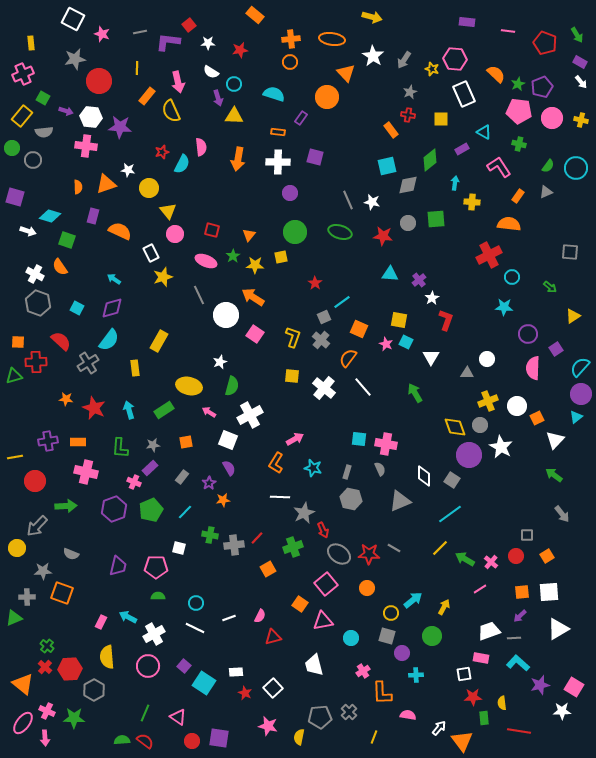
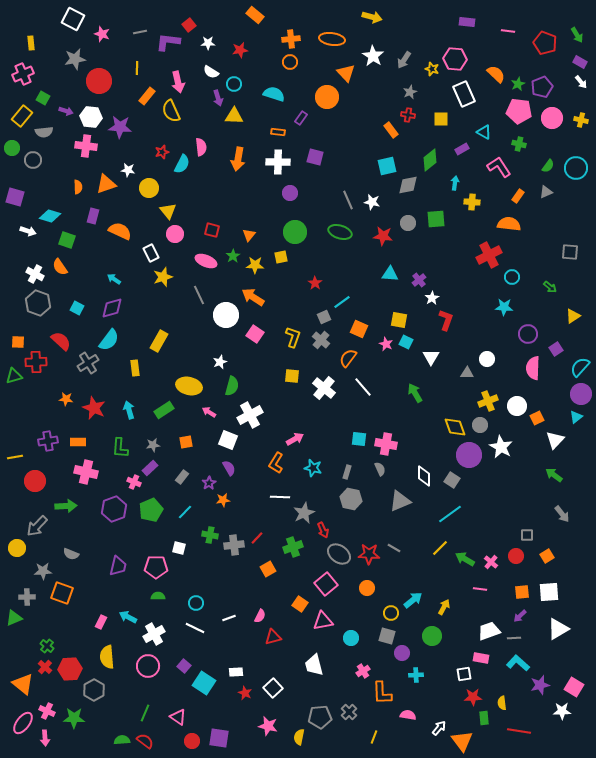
pink line at (480, 589): rotated 40 degrees clockwise
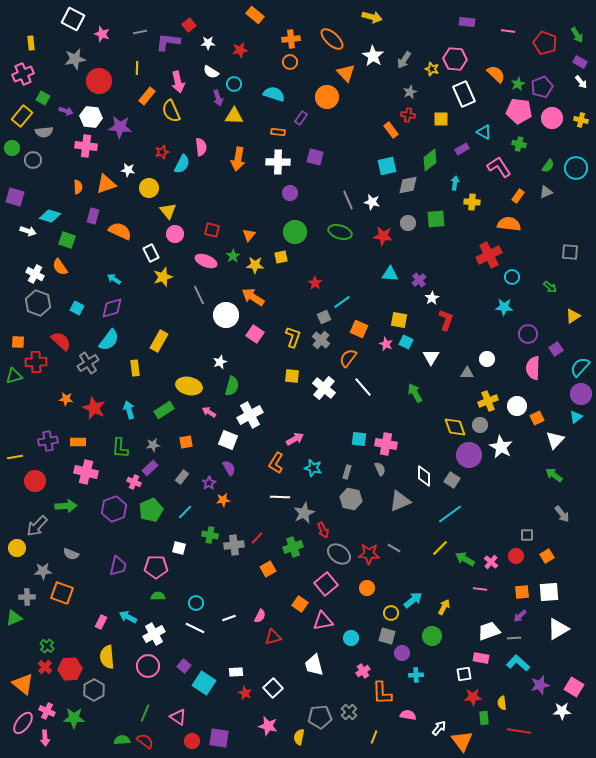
orange ellipse at (332, 39): rotated 35 degrees clockwise
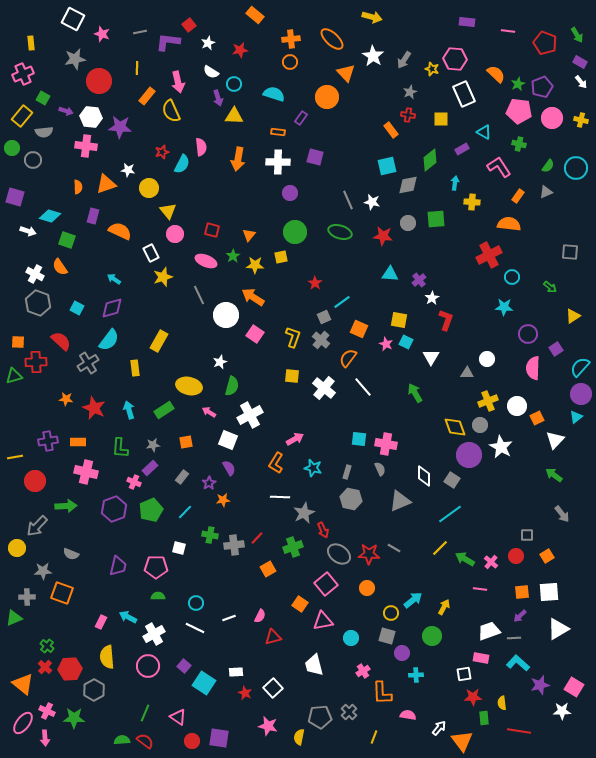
white star at (208, 43): rotated 24 degrees counterclockwise
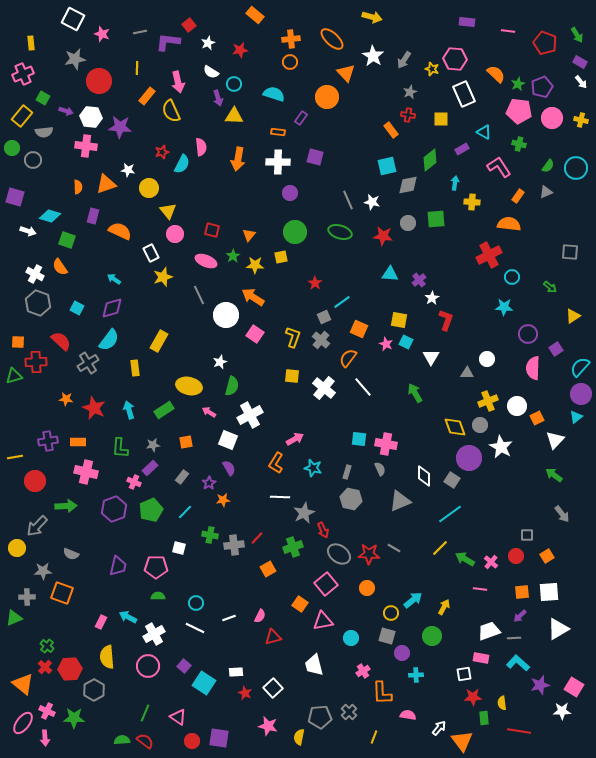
purple circle at (469, 455): moved 3 px down
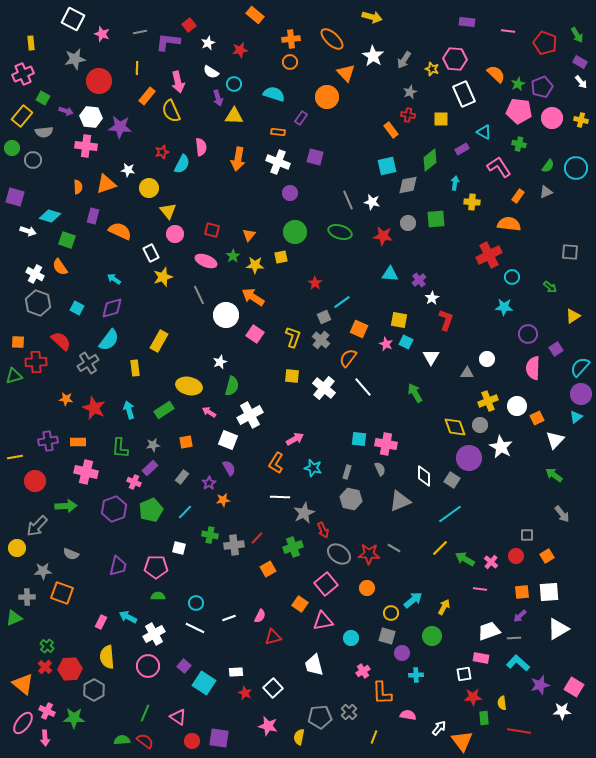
white cross at (278, 162): rotated 20 degrees clockwise
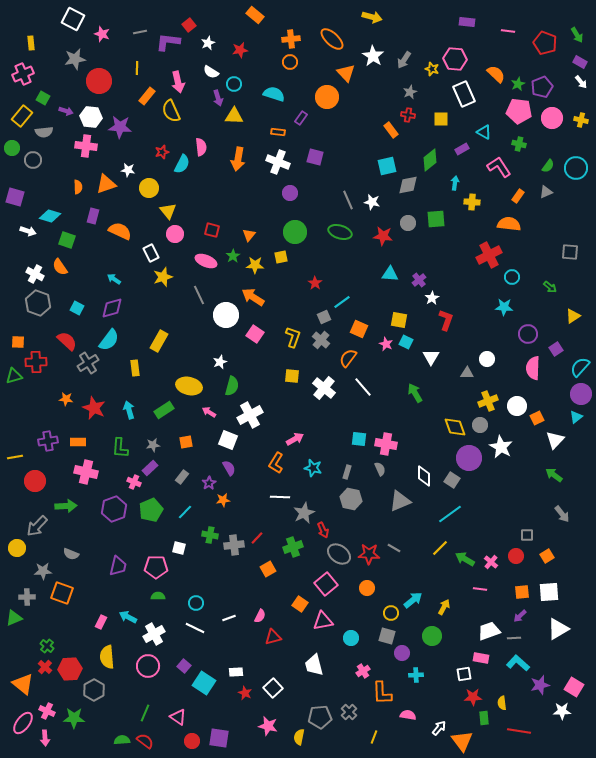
red semicircle at (61, 341): moved 6 px right
